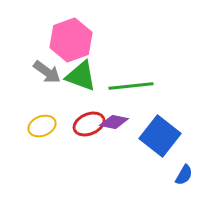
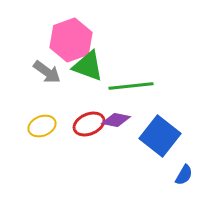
green triangle: moved 7 px right, 10 px up
purple diamond: moved 2 px right, 2 px up
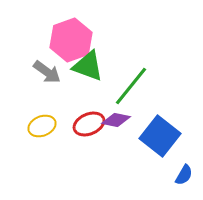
green line: rotated 45 degrees counterclockwise
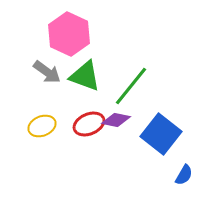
pink hexagon: moved 2 px left, 6 px up; rotated 15 degrees counterclockwise
green triangle: moved 3 px left, 10 px down
blue square: moved 1 px right, 2 px up
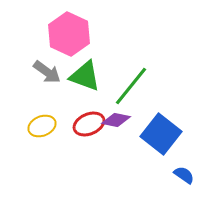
blue semicircle: rotated 85 degrees counterclockwise
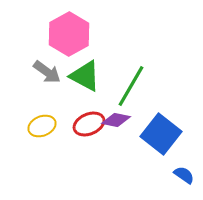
pink hexagon: rotated 6 degrees clockwise
green triangle: rotated 8 degrees clockwise
green line: rotated 9 degrees counterclockwise
